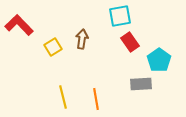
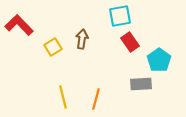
orange line: rotated 25 degrees clockwise
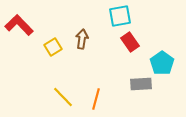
cyan pentagon: moved 3 px right, 3 px down
yellow line: rotated 30 degrees counterclockwise
